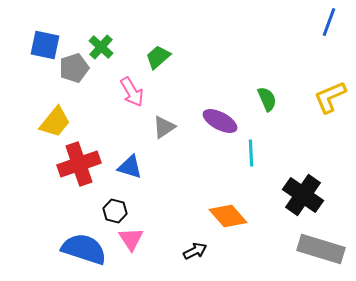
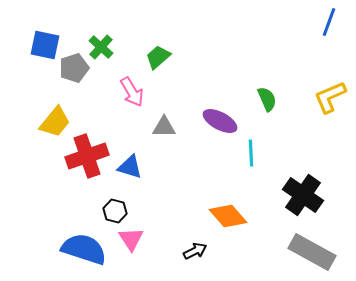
gray triangle: rotated 35 degrees clockwise
red cross: moved 8 px right, 8 px up
gray rectangle: moved 9 px left, 3 px down; rotated 12 degrees clockwise
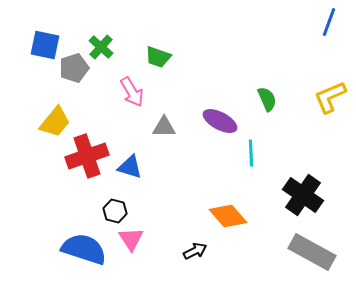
green trapezoid: rotated 120 degrees counterclockwise
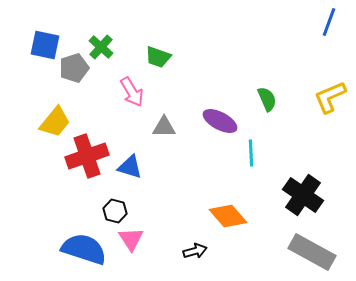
black arrow: rotated 10 degrees clockwise
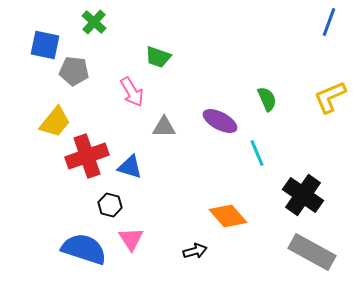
green cross: moved 7 px left, 25 px up
gray pentagon: moved 3 px down; rotated 24 degrees clockwise
cyan line: moved 6 px right; rotated 20 degrees counterclockwise
black hexagon: moved 5 px left, 6 px up
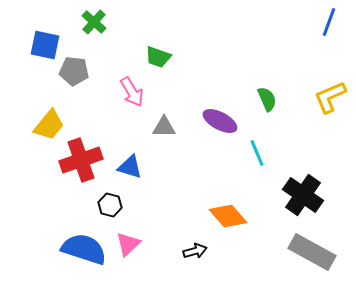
yellow trapezoid: moved 6 px left, 3 px down
red cross: moved 6 px left, 4 px down
pink triangle: moved 3 px left, 5 px down; rotated 20 degrees clockwise
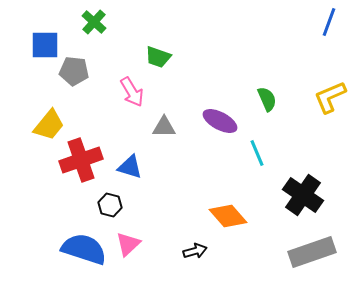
blue square: rotated 12 degrees counterclockwise
gray rectangle: rotated 48 degrees counterclockwise
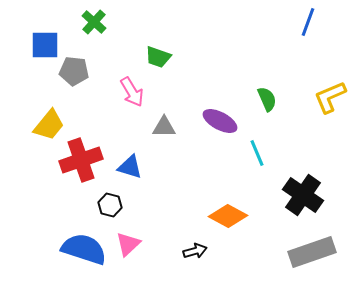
blue line: moved 21 px left
orange diamond: rotated 21 degrees counterclockwise
